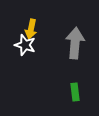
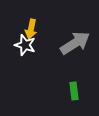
gray arrow: rotated 52 degrees clockwise
green rectangle: moved 1 px left, 1 px up
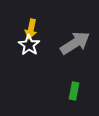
white star: moved 4 px right; rotated 15 degrees clockwise
green rectangle: rotated 18 degrees clockwise
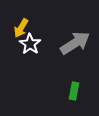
yellow arrow: moved 10 px left, 1 px up; rotated 18 degrees clockwise
white star: moved 1 px right, 1 px up
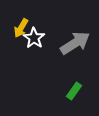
white star: moved 4 px right, 6 px up
green rectangle: rotated 24 degrees clockwise
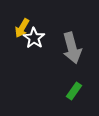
yellow arrow: moved 1 px right
gray arrow: moved 3 px left, 5 px down; rotated 108 degrees clockwise
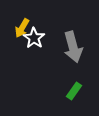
gray arrow: moved 1 px right, 1 px up
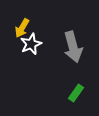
white star: moved 3 px left, 6 px down; rotated 15 degrees clockwise
green rectangle: moved 2 px right, 2 px down
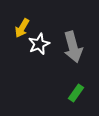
white star: moved 8 px right
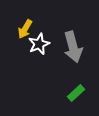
yellow arrow: moved 3 px right, 1 px down
green rectangle: rotated 12 degrees clockwise
